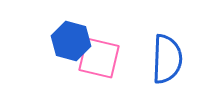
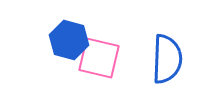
blue hexagon: moved 2 px left, 1 px up
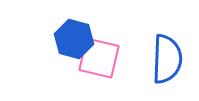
blue hexagon: moved 5 px right, 1 px up
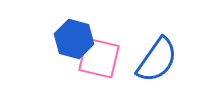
blue semicircle: moved 10 px left, 1 px down; rotated 33 degrees clockwise
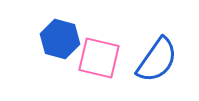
blue hexagon: moved 14 px left
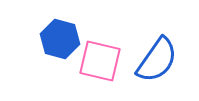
pink square: moved 1 px right, 3 px down
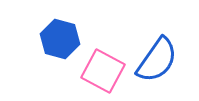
pink square: moved 3 px right, 10 px down; rotated 15 degrees clockwise
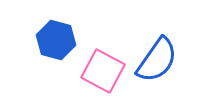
blue hexagon: moved 4 px left, 1 px down
